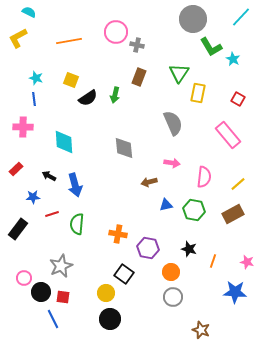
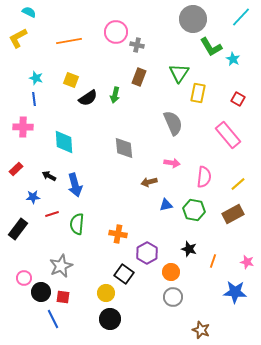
purple hexagon at (148, 248): moved 1 px left, 5 px down; rotated 20 degrees clockwise
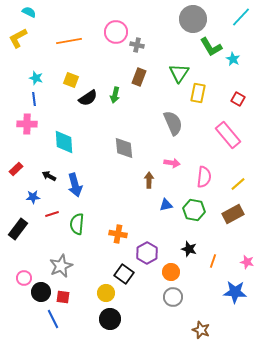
pink cross at (23, 127): moved 4 px right, 3 px up
brown arrow at (149, 182): moved 2 px up; rotated 105 degrees clockwise
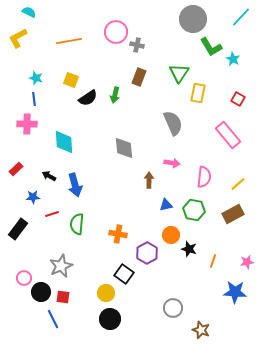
pink star at (247, 262): rotated 24 degrees counterclockwise
orange circle at (171, 272): moved 37 px up
gray circle at (173, 297): moved 11 px down
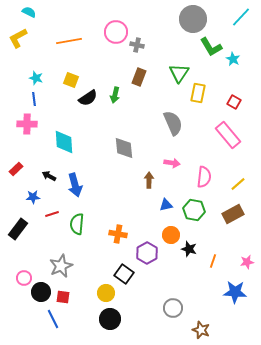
red square at (238, 99): moved 4 px left, 3 px down
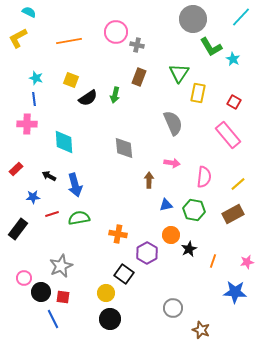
green semicircle at (77, 224): moved 2 px right, 6 px up; rotated 75 degrees clockwise
black star at (189, 249): rotated 28 degrees clockwise
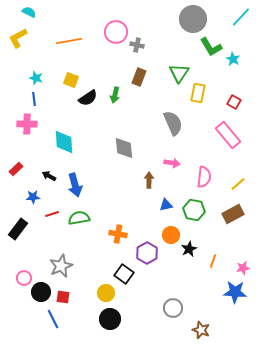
pink star at (247, 262): moved 4 px left, 6 px down
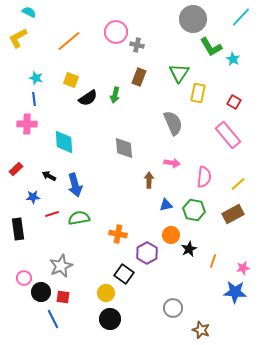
orange line at (69, 41): rotated 30 degrees counterclockwise
black rectangle at (18, 229): rotated 45 degrees counterclockwise
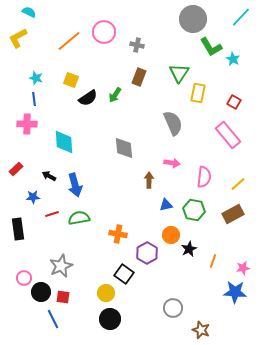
pink circle at (116, 32): moved 12 px left
green arrow at (115, 95): rotated 21 degrees clockwise
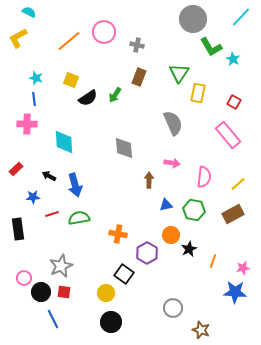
red square at (63, 297): moved 1 px right, 5 px up
black circle at (110, 319): moved 1 px right, 3 px down
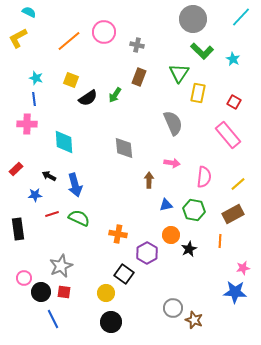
green L-shape at (211, 47): moved 9 px left, 4 px down; rotated 15 degrees counterclockwise
blue star at (33, 197): moved 2 px right, 2 px up
green semicircle at (79, 218): rotated 35 degrees clockwise
orange line at (213, 261): moved 7 px right, 20 px up; rotated 16 degrees counterclockwise
brown star at (201, 330): moved 7 px left, 10 px up
